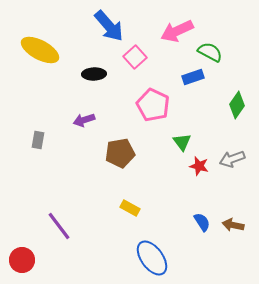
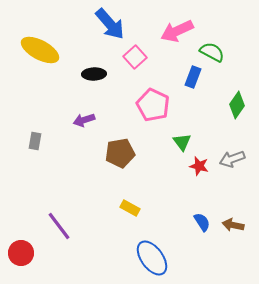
blue arrow: moved 1 px right, 2 px up
green semicircle: moved 2 px right
blue rectangle: rotated 50 degrees counterclockwise
gray rectangle: moved 3 px left, 1 px down
red circle: moved 1 px left, 7 px up
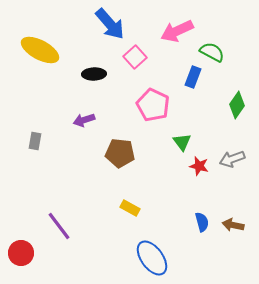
brown pentagon: rotated 16 degrees clockwise
blue semicircle: rotated 18 degrees clockwise
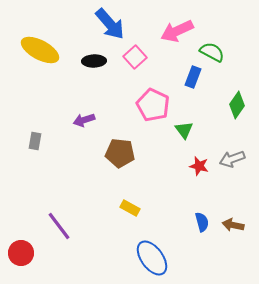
black ellipse: moved 13 px up
green triangle: moved 2 px right, 12 px up
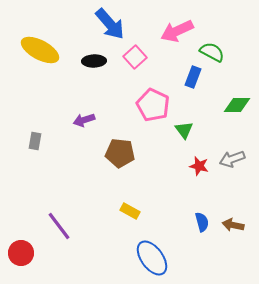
green diamond: rotated 56 degrees clockwise
yellow rectangle: moved 3 px down
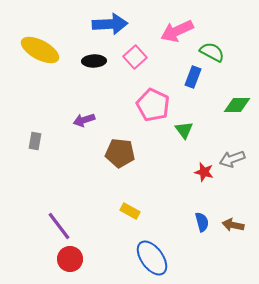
blue arrow: rotated 52 degrees counterclockwise
red star: moved 5 px right, 6 px down
red circle: moved 49 px right, 6 px down
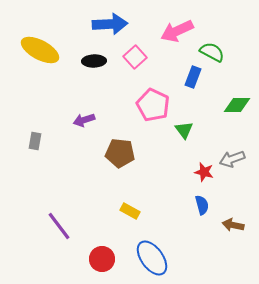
blue semicircle: moved 17 px up
red circle: moved 32 px right
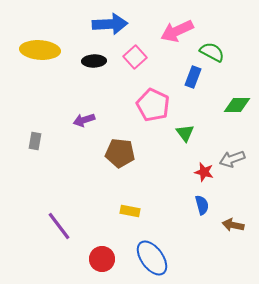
yellow ellipse: rotated 24 degrees counterclockwise
green triangle: moved 1 px right, 3 px down
yellow rectangle: rotated 18 degrees counterclockwise
